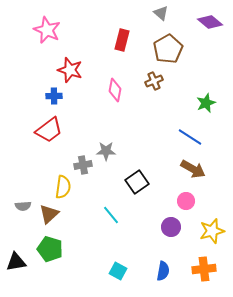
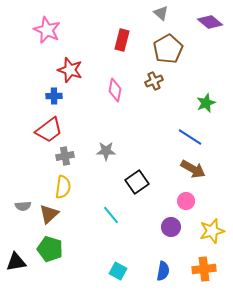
gray cross: moved 18 px left, 9 px up
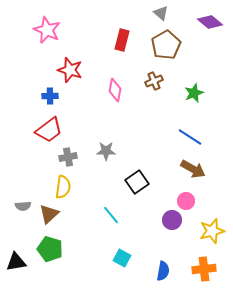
brown pentagon: moved 2 px left, 4 px up
blue cross: moved 4 px left
green star: moved 12 px left, 10 px up
gray cross: moved 3 px right, 1 px down
purple circle: moved 1 px right, 7 px up
cyan square: moved 4 px right, 13 px up
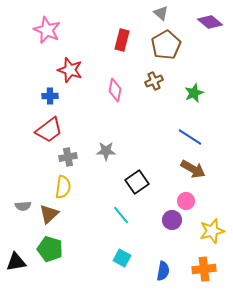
cyan line: moved 10 px right
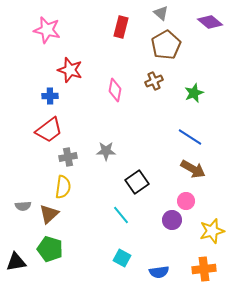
pink star: rotated 12 degrees counterclockwise
red rectangle: moved 1 px left, 13 px up
blue semicircle: moved 4 px left, 1 px down; rotated 72 degrees clockwise
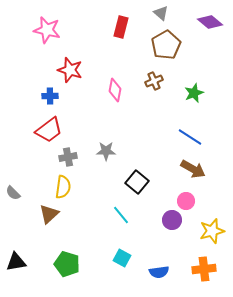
black square: rotated 15 degrees counterclockwise
gray semicircle: moved 10 px left, 13 px up; rotated 49 degrees clockwise
green pentagon: moved 17 px right, 15 px down
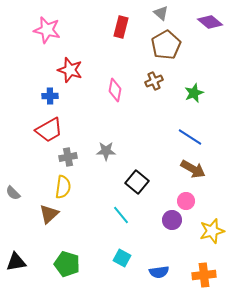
red trapezoid: rotated 8 degrees clockwise
orange cross: moved 6 px down
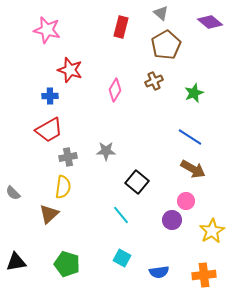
pink diamond: rotated 20 degrees clockwise
yellow star: rotated 15 degrees counterclockwise
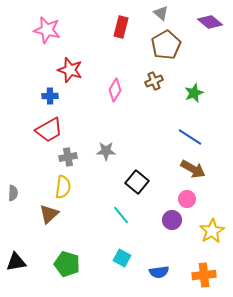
gray semicircle: rotated 133 degrees counterclockwise
pink circle: moved 1 px right, 2 px up
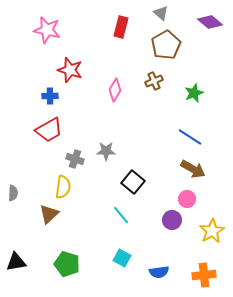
gray cross: moved 7 px right, 2 px down; rotated 30 degrees clockwise
black square: moved 4 px left
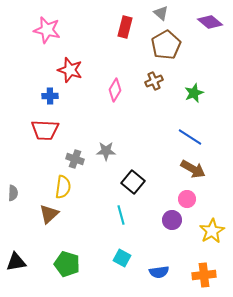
red rectangle: moved 4 px right
red trapezoid: moved 4 px left; rotated 32 degrees clockwise
cyan line: rotated 24 degrees clockwise
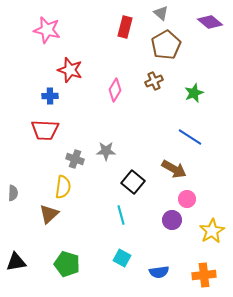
brown arrow: moved 19 px left
